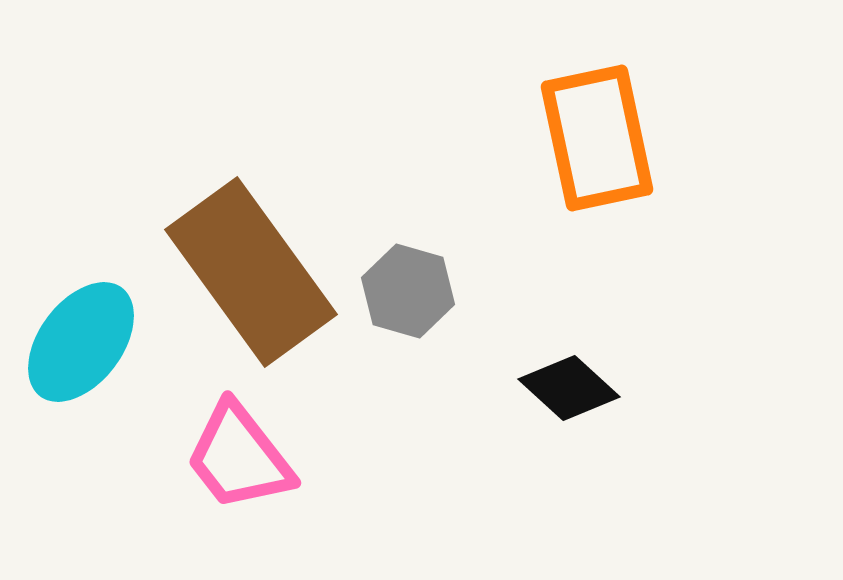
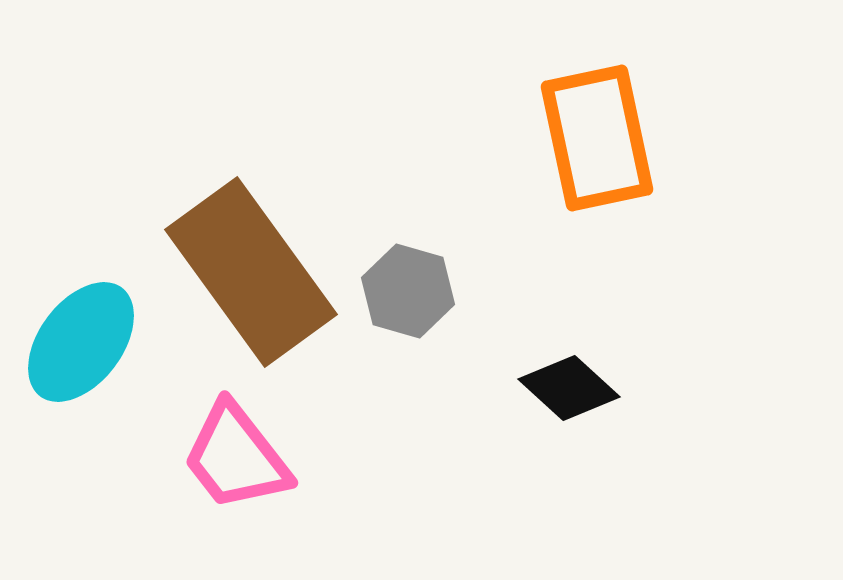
pink trapezoid: moved 3 px left
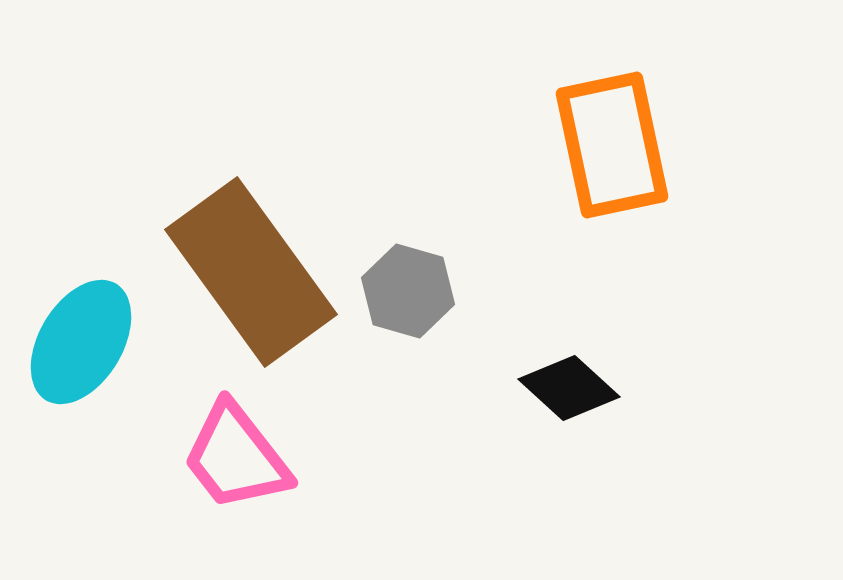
orange rectangle: moved 15 px right, 7 px down
cyan ellipse: rotated 6 degrees counterclockwise
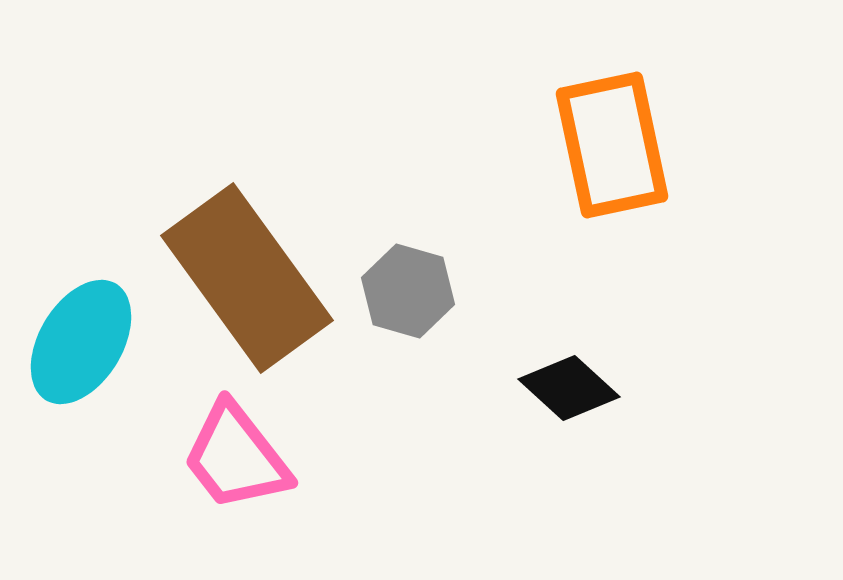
brown rectangle: moved 4 px left, 6 px down
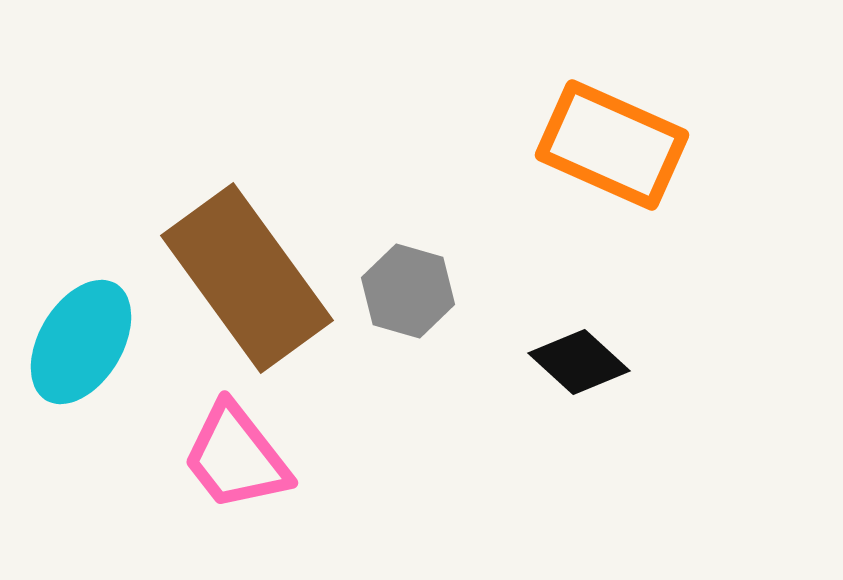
orange rectangle: rotated 54 degrees counterclockwise
black diamond: moved 10 px right, 26 px up
